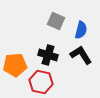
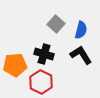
gray square: moved 3 px down; rotated 18 degrees clockwise
black cross: moved 4 px left, 1 px up
red hexagon: rotated 15 degrees clockwise
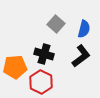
blue semicircle: moved 3 px right, 1 px up
black L-shape: moved 1 px down; rotated 85 degrees clockwise
orange pentagon: moved 2 px down
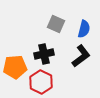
gray square: rotated 18 degrees counterclockwise
black cross: rotated 30 degrees counterclockwise
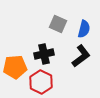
gray square: moved 2 px right
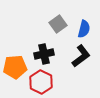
gray square: rotated 30 degrees clockwise
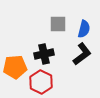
gray square: rotated 36 degrees clockwise
black L-shape: moved 1 px right, 2 px up
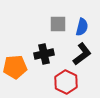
blue semicircle: moved 2 px left, 2 px up
red hexagon: moved 25 px right
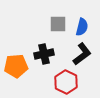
orange pentagon: moved 1 px right, 1 px up
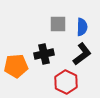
blue semicircle: rotated 12 degrees counterclockwise
